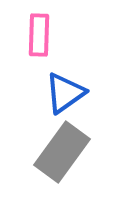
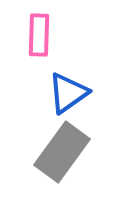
blue triangle: moved 3 px right
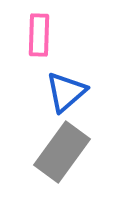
blue triangle: moved 2 px left, 1 px up; rotated 6 degrees counterclockwise
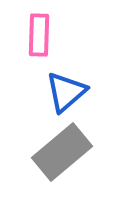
gray rectangle: rotated 14 degrees clockwise
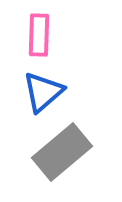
blue triangle: moved 23 px left
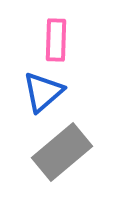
pink rectangle: moved 17 px right, 5 px down
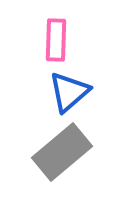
blue triangle: moved 26 px right
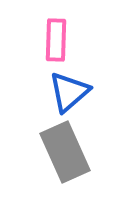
gray rectangle: moved 3 px right; rotated 74 degrees counterclockwise
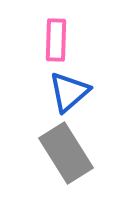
gray rectangle: moved 1 px right, 1 px down; rotated 8 degrees counterclockwise
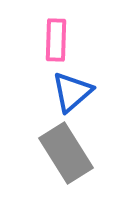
blue triangle: moved 3 px right
